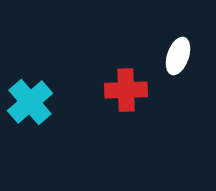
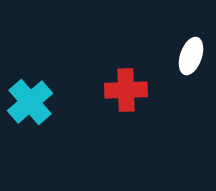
white ellipse: moved 13 px right
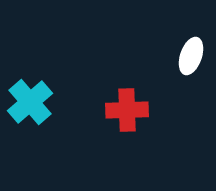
red cross: moved 1 px right, 20 px down
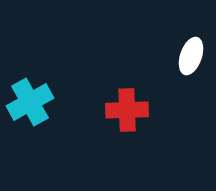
cyan cross: rotated 12 degrees clockwise
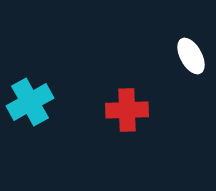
white ellipse: rotated 48 degrees counterclockwise
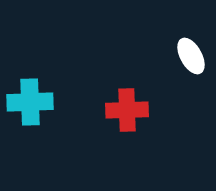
cyan cross: rotated 27 degrees clockwise
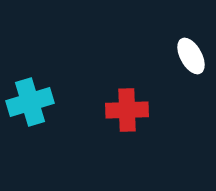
cyan cross: rotated 15 degrees counterclockwise
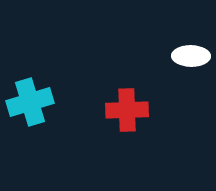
white ellipse: rotated 60 degrees counterclockwise
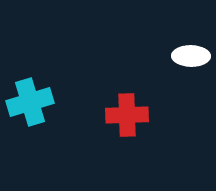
red cross: moved 5 px down
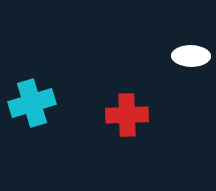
cyan cross: moved 2 px right, 1 px down
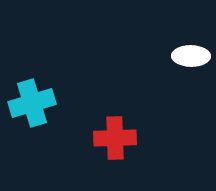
red cross: moved 12 px left, 23 px down
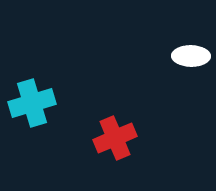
red cross: rotated 21 degrees counterclockwise
